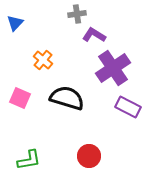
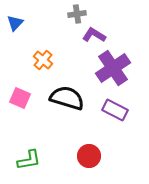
purple rectangle: moved 13 px left, 3 px down
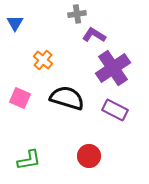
blue triangle: rotated 12 degrees counterclockwise
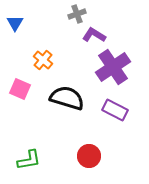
gray cross: rotated 12 degrees counterclockwise
purple cross: moved 1 px up
pink square: moved 9 px up
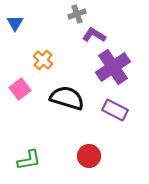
pink square: rotated 30 degrees clockwise
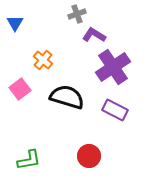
black semicircle: moved 1 px up
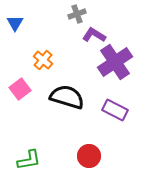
purple cross: moved 2 px right, 5 px up
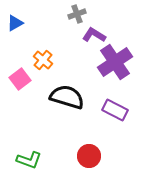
blue triangle: rotated 30 degrees clockwise
pink square: moved 10 px up
green L-shape: rotated 30 degrees clockwise
